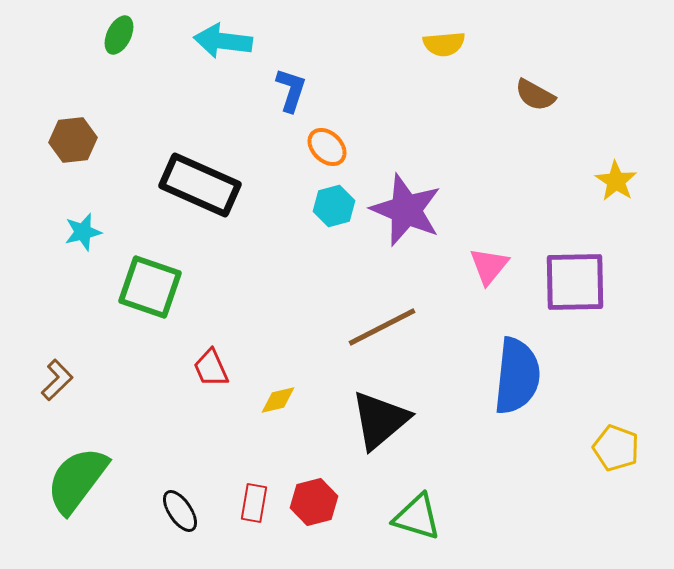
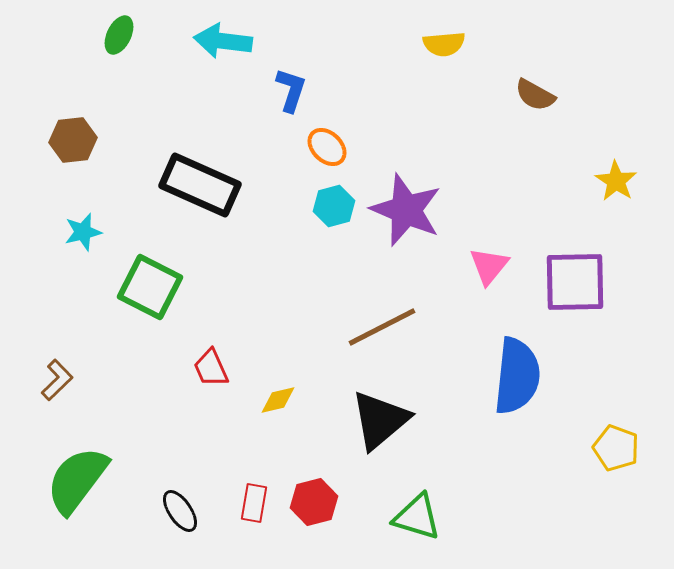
green square: rotated 8 degrees clockwise
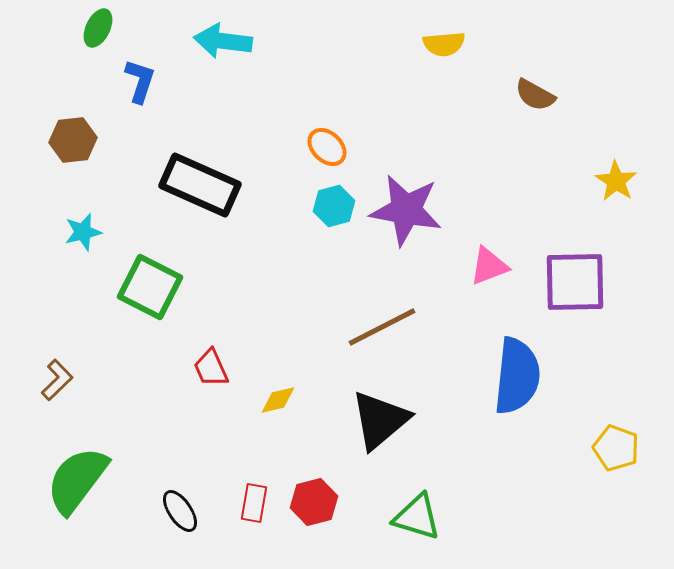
green ellipse: moved 21 px left, 7 px up
blue L-shape: moved 151 px left, 9 px up
purple star: rotated 12 degrees counterclockwise
pink triangle: rotated 30 degrees clockwise
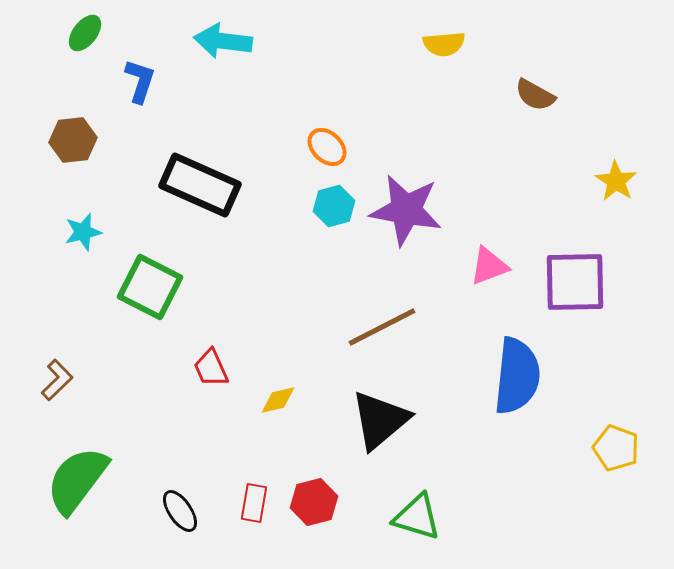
green ellipse: moved 13 px left, 5 px down; rotated 12 degrees clockwise
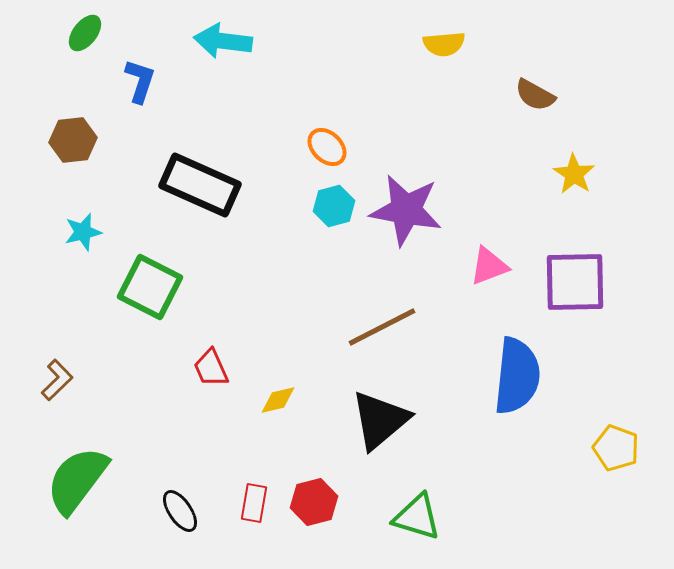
yellow star: moved 42 px left, 7 px up
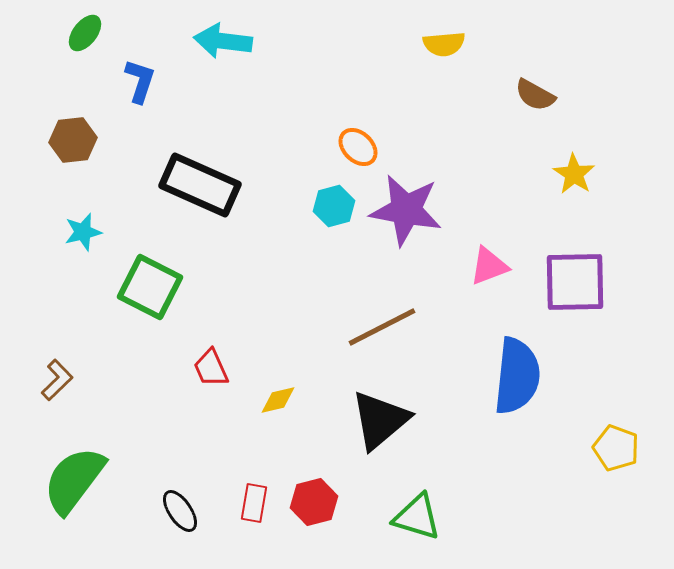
orange ellipse: moved 31 px right
green semicircle: moved 3 px left
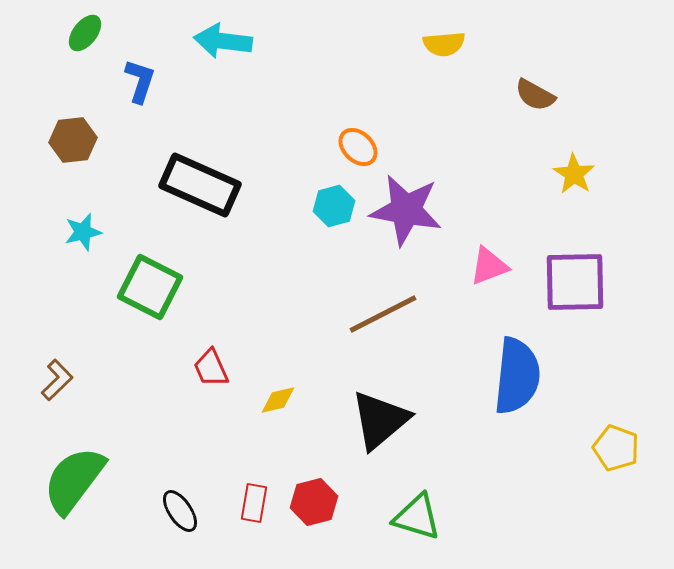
brown line: moved 1 px right, 13 px up
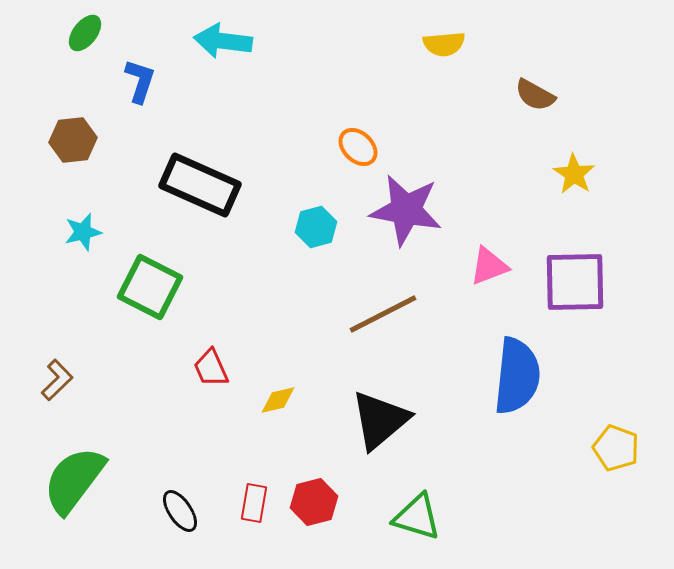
cyan hexagon: moved 18 px left, 21 px down
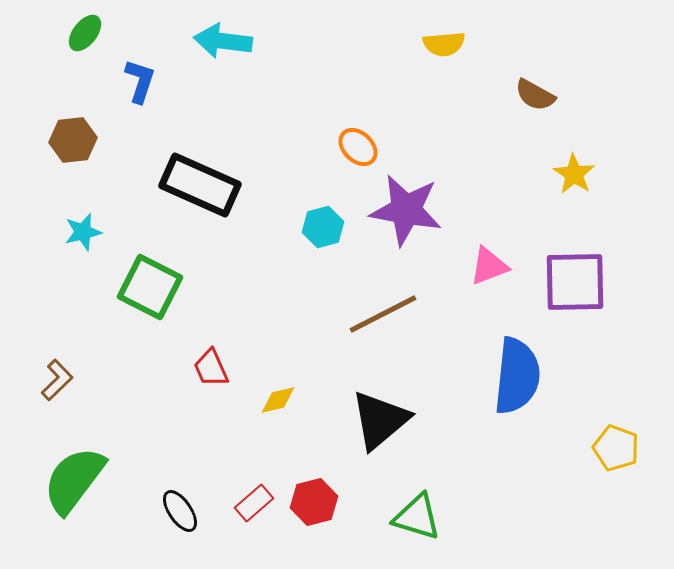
cyan hexagon: moved 7 px right
red rectangle: rotated 39 degrees clockwise
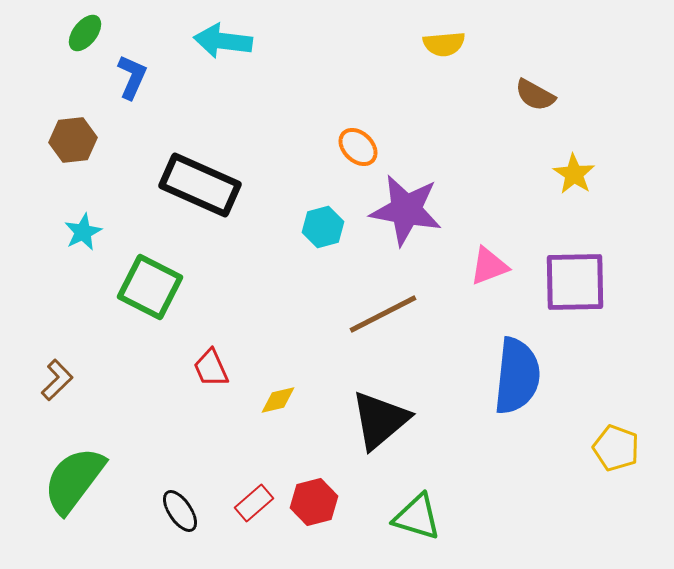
blue L-shape: moved 8 px left, 4 px up; rotated 6 degrees clockwise
cyan star: rotated 12 degrees counterclockwise
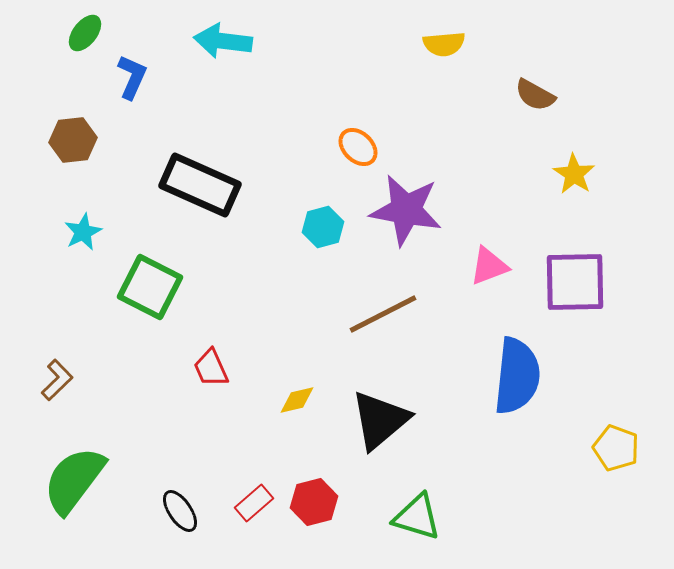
yellow diamond: moved 19 px right
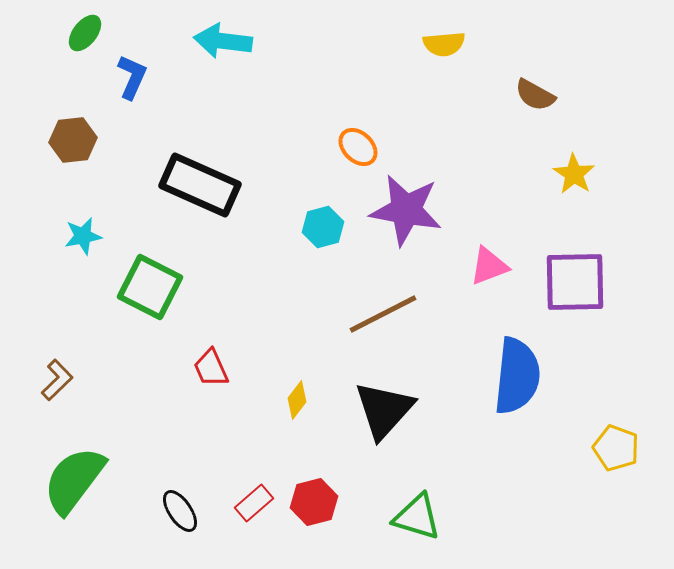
cyan star: moved 4 px down; rotated 15 degrees clockwise
yellow diamond: rotated 39 degrees counterclockwise
black triangle: moved 4 px right, 10 px up; rotated 8 degrees counterclockwise
